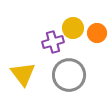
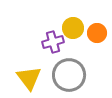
yellow triangle: moved 6 px right, 4 px down
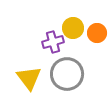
gray circle: moved 2 px left, 1 px up
